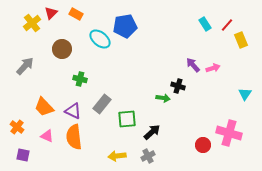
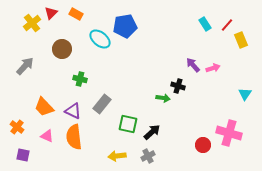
green square: moved 1 px right, 5 px down; rotated 18 degrees clockwise
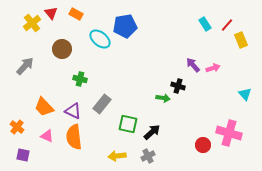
red triangle: rotated 24 degrees counterclockwise
cyan triangle: rotated 16 degrees counterclockwise
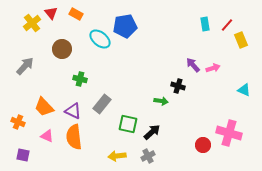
cyan rectangle: rotated 24 degrees clockwise
cyan triangle: moved 1 px left, 4 px up; rotated 24 degrees counterclockwise
green arrow: moved 2 px left, 3 px down
orange cross: moved 1 px right, 5 px up; rotated 16 degrees counterclockwise
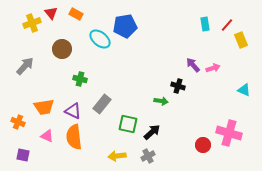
yellow cross: rotated 18 degrees clockwise
orange trapezoid: rotated 55 degrees counterclockwise
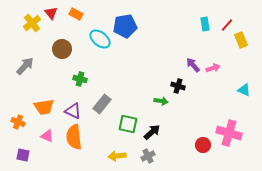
yellow cross: rotated 18 degrees counterclockwise
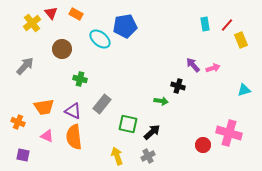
cyan triangle: rotated 40 degrees counterclockwise
yellow arrow: rotated 78 degrees clockwise
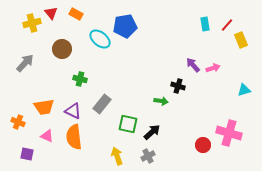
yellow cross: rotated 24 degrees clockwise
gray arrow: moved 3 px up
purple square: moved 4 px right, 1 px up
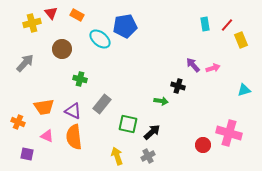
orange rectangle: moved 1 px right, 1 px down
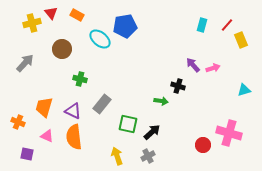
cyan rectangle: moved 3 px left, 1 px down; rotated 24 degrees clockwise
orange trapezoid: rotated 115 degrees clockwise
